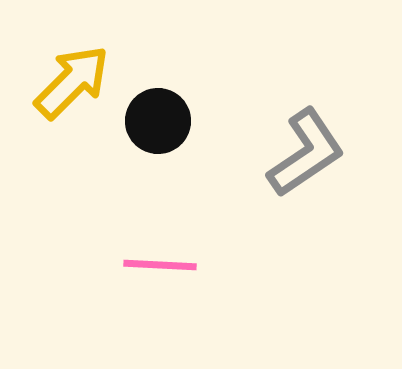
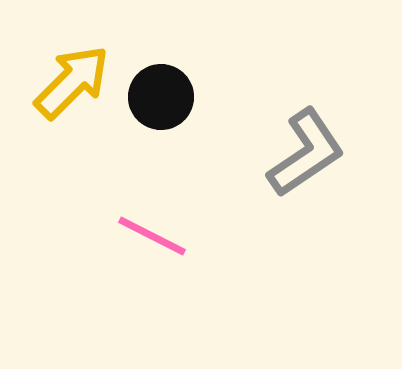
black circle: moved 3 px right, 24 px up
pink line: moved 8 px left, 29 px up; rotated 24 degrees clockwise
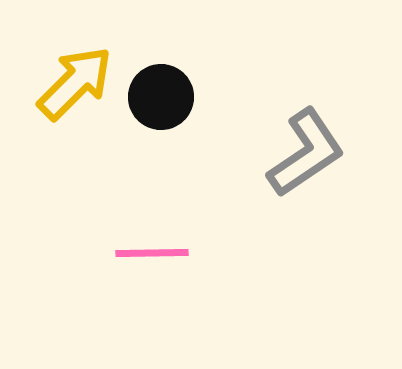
yellow arrow: moved 3 px right, 1 px down
pink line: moved 17 px down; rotated 28 degrees counterclockwise
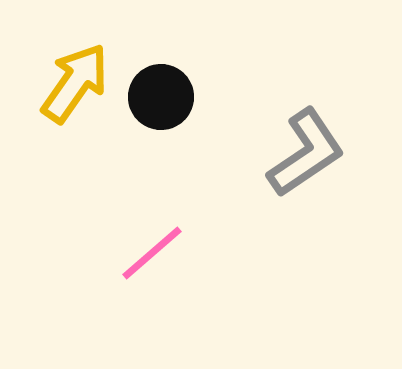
yellow arrow: rotated 10 degrees counterclockwise
pink line: rotated 40 degrees counterclockwise
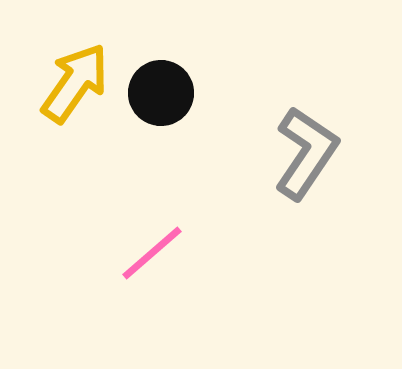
black circle: moved 4 px up
gray L-shape: rotated 22 degrees counterclockwise
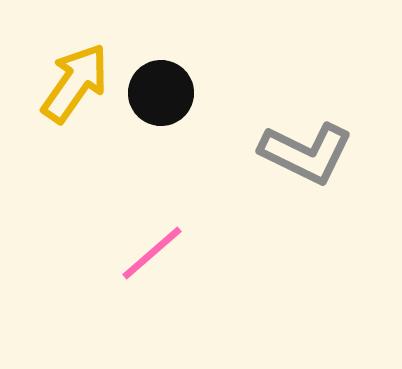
gray L-shape: rotated 82 degrees clockwise
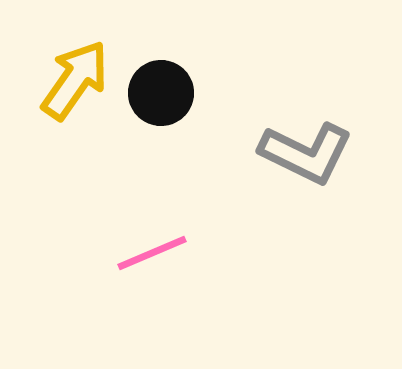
yellow arrow: moved 3 px up
pink line: rotated 18 degrees clockwise
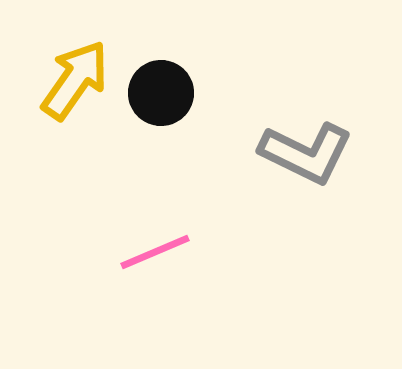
pink line: moved 3 px right, 1 px up
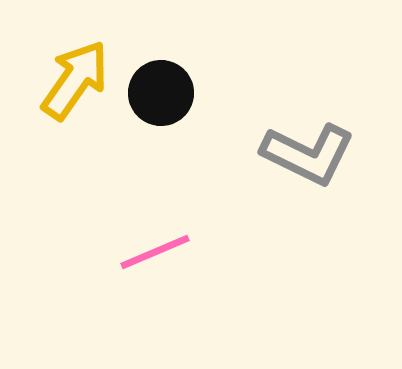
gray L-shape: moved 2 px right, 1 px down
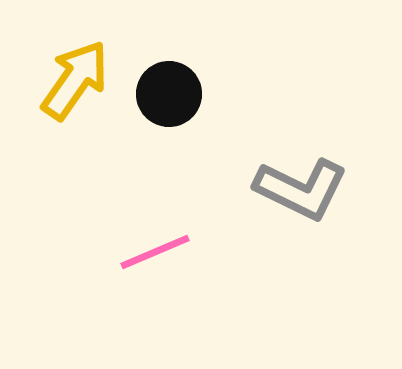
black circle: moved 8 px right, 1 px down
gray L-shape: moved 7 px left, 35 px down
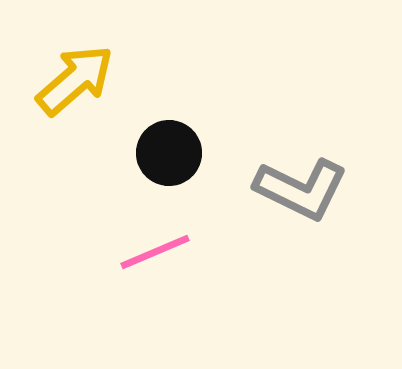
yellow arrow: rotated 14 degrees clockwise
black circle: moved 59 px down
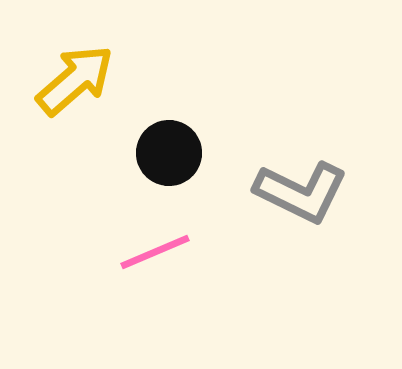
gray L-shape: moved 3 px down
